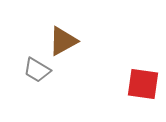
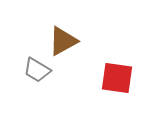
red square: moved 26 px left, 6 px up
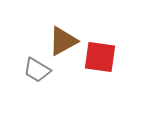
red square: moved 17 px left, 21 px up
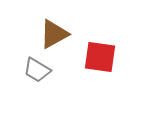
brown triangle: moved 9 px left, 7 px up
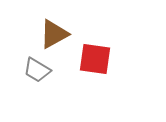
red square: moved 5 px left, 2 px down
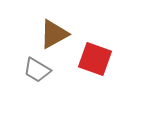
red square: rotated 12 degrees clockwise
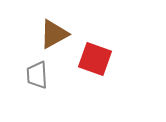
gray trapezoid: moved 5 px down; rotated 56 degrees clockwise
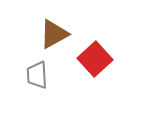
red square: rotated 28 degrees clockwise
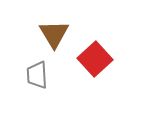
brown triangle: rotated 32 degrees counterclockwise
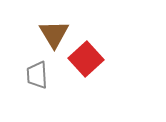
red square: moved 9 px left
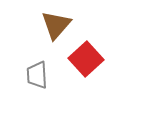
brown triangle: moved 2 px right, 9 px up; rotated 12 degrees clockwise
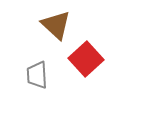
brown triangle: rotated 28 degrees counterclockwise
